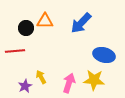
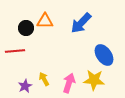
blue ellipse: rotated 40 degrees clockwise
yellow arrow: moved 3 px right, 2 px down
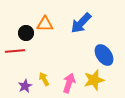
orange triangle: moved 3 px down
black circle: moved 5 px down
yellow star: rotated 20 degrees counterclockwise
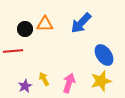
black circle: moved 1 px left, 4 px up
red line: moved 2 px left
yellow star: moved 7 px right, 1 px down
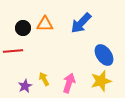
black circle: moved 2 px left, 1 px up
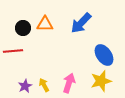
yellow arrow: moved 6 px down
